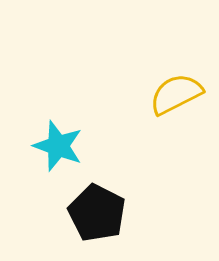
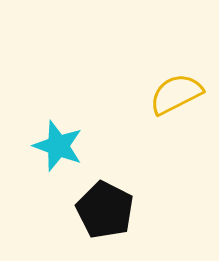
black pentagon: moved 8 px right, 3 px up
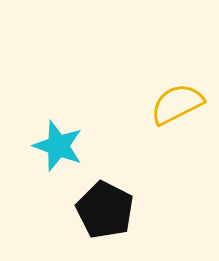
yellow semicircle: moved 1 px right, 10 px down
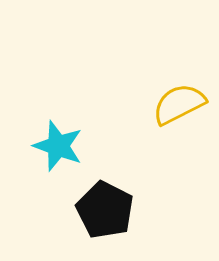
yellow semicircle: moved 2 px right
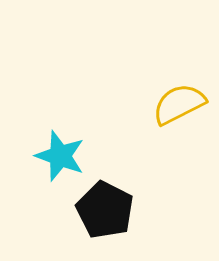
cyan star: moved 2 px right, 10 px down
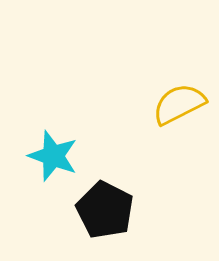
cyan star: moved 7 px left
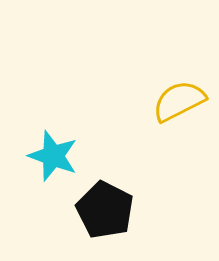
yellow semicircle: moved 3 px up
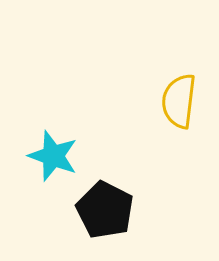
yellow semicircle: rotated 56 degrees counterclockwise
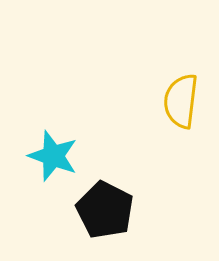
yellow semicircle: moved 2 px right
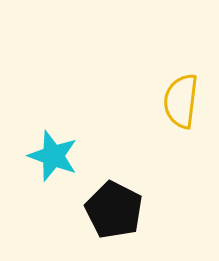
black pentagon: moved 9 px right
